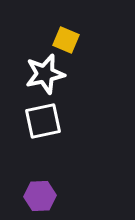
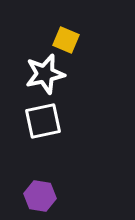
purple hexagon: rotated 12 degrees clockwise
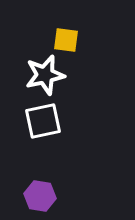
yellow square: rotated 16 degrees counterclockwise
white star: moved 1 px down
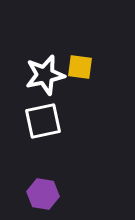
yellow square: moved 14 px right, 27 px down
purple hexagon: moved 3 px right, 2 px up
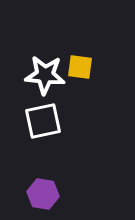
white star: rotated 18 degrees clockwise
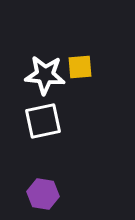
yellow square: rotated 12 degrees counterclockwise
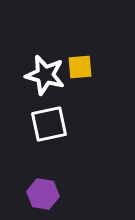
white star: rotated 9 degrees clockwise
white square: moved 6 px right, 3 px down
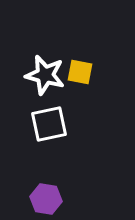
yellow square: moved 5 px down; rotated 16 degrees clockwise
purple hexagon: moved 3 px right, 5 px down
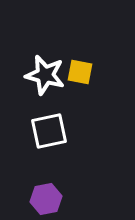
white square: moved 7 px down
purple hexagon: rotated 20 degrees counterclockwise
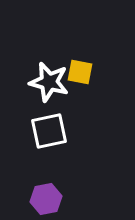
white star: moved 4 px right, 7 px down
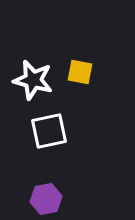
white star: moved 16 px left, 2 px up
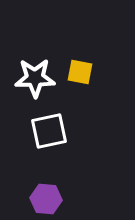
white star: moved 2 px right, 2 px up; rotated 15 degrees counterclockwise
purple hexagon: rotated 16 degrees clockwise
